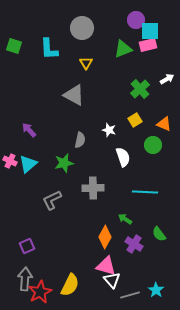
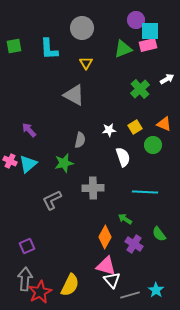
green square: rotated 28 degrees counterclockwise
yellow square: moved 7 px down
white star: rotated 24 degrees counterclockwise
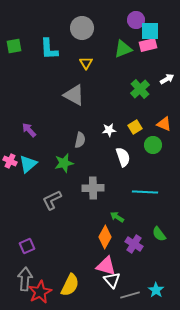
green arrow: moved 8 px left, 2 px up
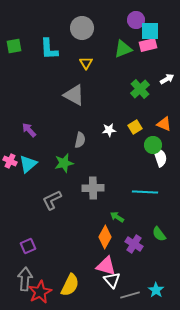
white semicircle: moved 37 px right
purple square: moved 1 px right
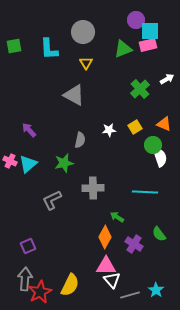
gray circle: moved 1 px right, 4 px down
pink triangle: rotated 15 degrees counterclockwise
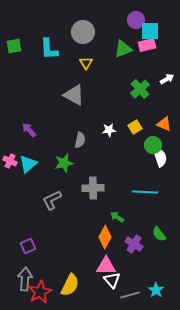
pink rectangle: moved 1 px left
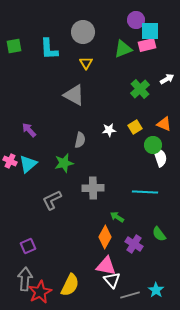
pink triangle: rotated 10 degrees clockwise
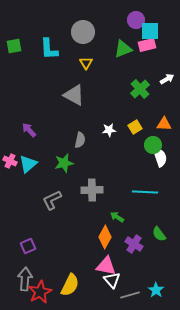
orange triangle: rotated 21 degrees counterclockwise
gray cross: moved 1 px left, 2 px down
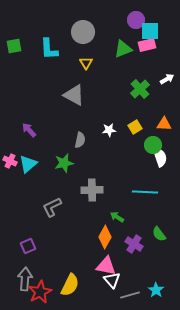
gray L-shape: moved 7 px down
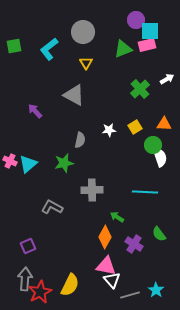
cyan L-shape: rotated 55 degrees clockwise
purple arrow: moved 6 px right, 19 px up
gray L-shape: rotated 55 degrees clockwise
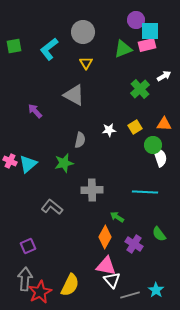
white arrow: moved 3 px left, 3 px up
gray L-shape: rotated 10 degrees clockwise
